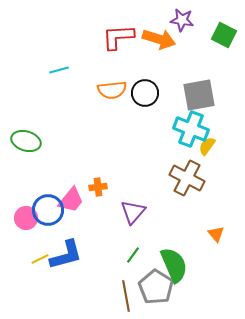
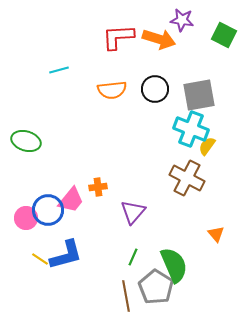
black circle: moved 10 px right, 4 px up
green line: moved 2 px down; rotated 12 degrees counterclockwise
yellow line: rotated 60 degrees clockwise
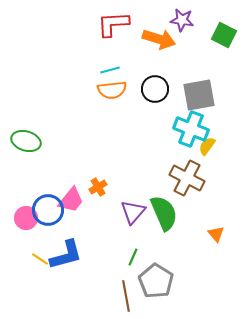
red L-shape: moved 5 px left, 13 px up
cyan line: moved 51 px right
orange cross: rotated 24 degrees counterclockwise
green semicircle: moved 10 px left, 52 px up
gray pentagon: moved 6 px up
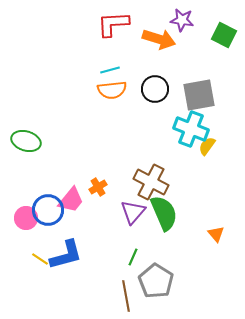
brown cross: moved 36 px left, 4 px down
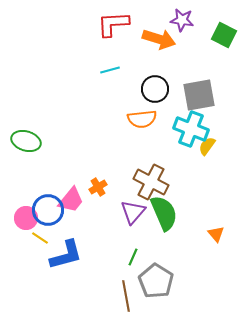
orange semicircle: moved 30 px right, 29 px down
yellow line: moved 21 px up
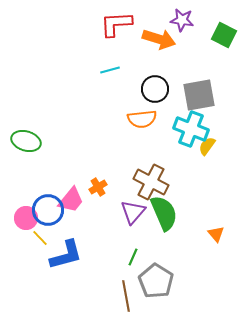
red L-shape: moved 3 px right
yellow line: rotated 12 degrees clockwise
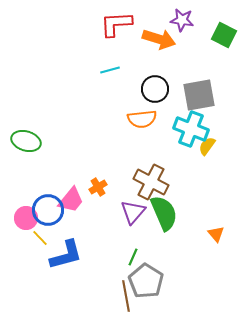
gray pentagon: moved 10 px left
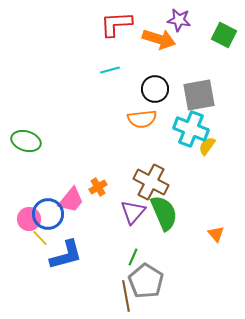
purple star: moved 3 px left
blue circle: moved 4 px down
pink circle: moved 3 px right, 1 px down
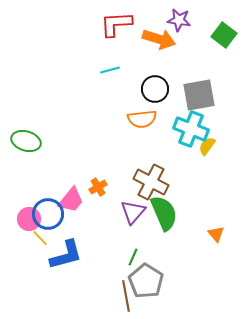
green square: rotated 10 degrees clockwise
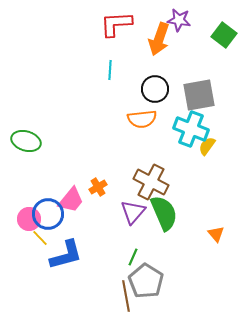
orange arrow: rotated 92 degrees clockwise
cyan line: rotated 72 degrees counterclockwise
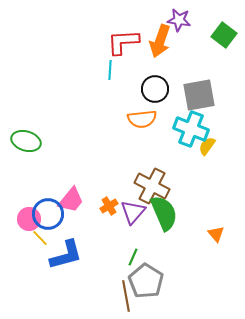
red L-shape: moved 7 px right, 18 px down
orange arrow: moved 1 px right, 2 px down
brown cross: moved 1 px right, 4 px down
orange cross: moved 11 px right, 19 px down
